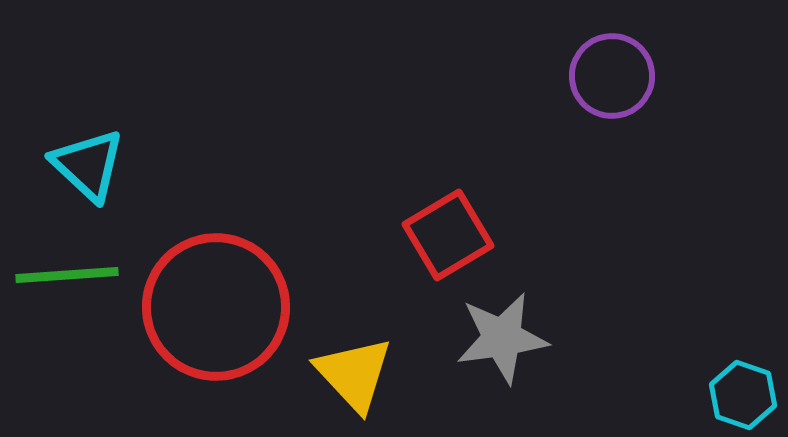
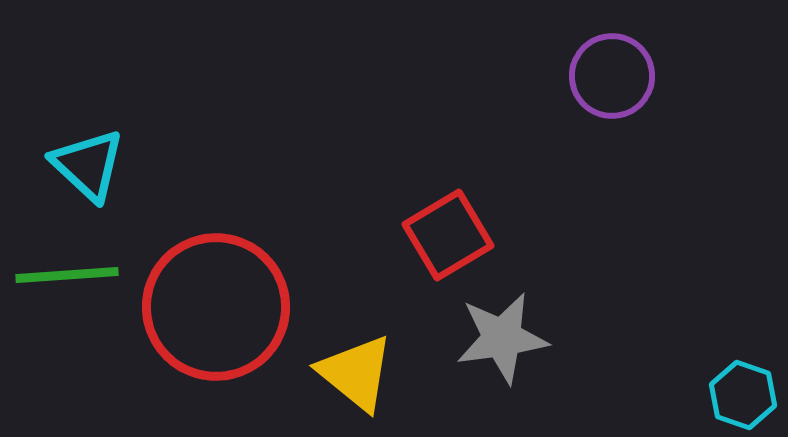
yellow triangle: moved 2 px right, 1 px up; rotated 8 degrees counterclockwise
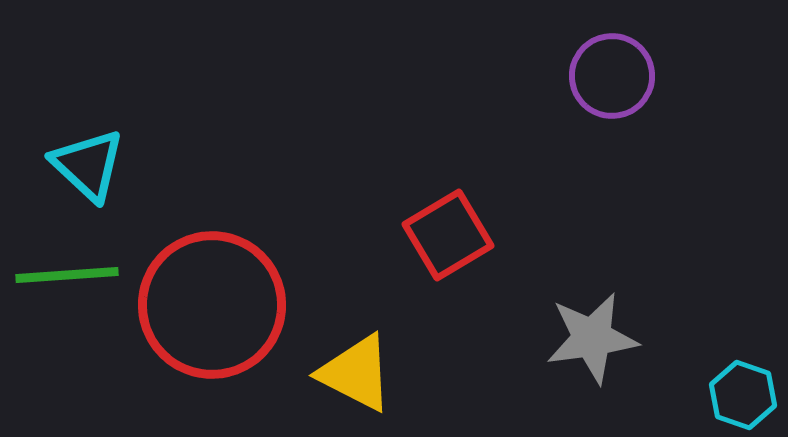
red circle: moved 4 px left, 2 px up
gray star: moved 90 px right
yellow triangle: rotated 12 degrees counterclockwise
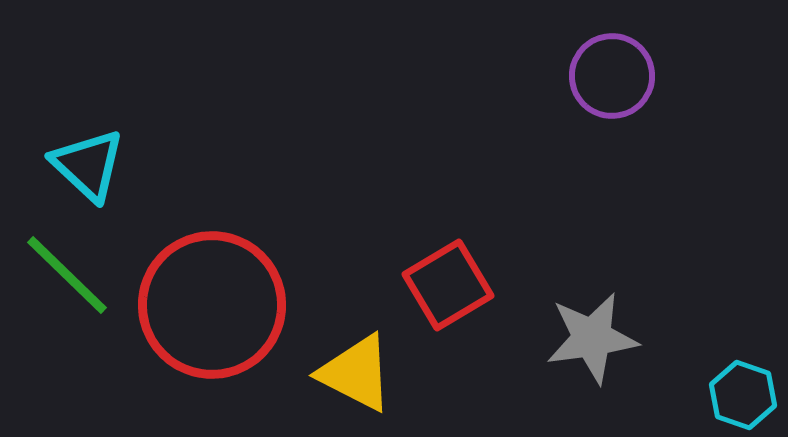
red square: moved 50 px down
green line: rotated 48 degrees clockwise
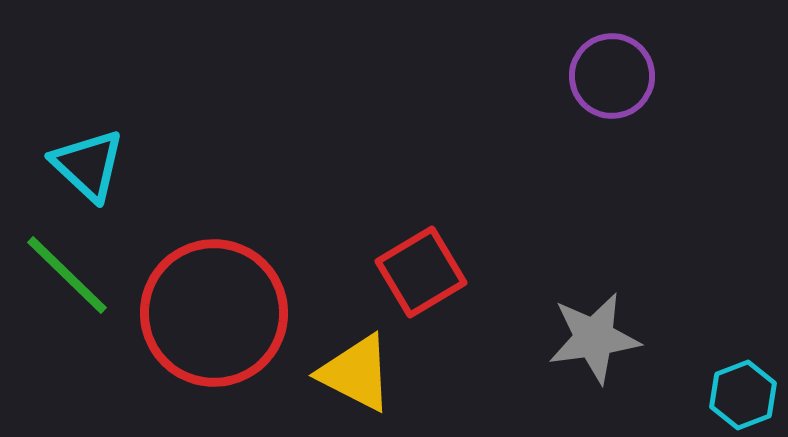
red square: moved 27 px left, 13 px up
red circle: moved 2 px right, 8 px down
gray star: moved 2 px right
cyan hexagon: rotated 20 degrees clockwise
